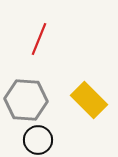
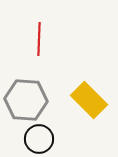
red line: rotated 20 degrees counterclockwise
black circle: moved 1 px right, 1 px up
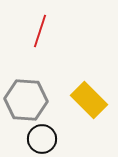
red line: moved 1 px right, 8 px up; rotated 16 degrees clockwise
black circle: moved 3 px right
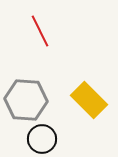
red line: rotated 44 degrees counterclockwise
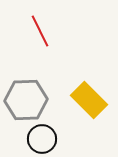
gray hexagon: rotated 6 degrees counterclockwise
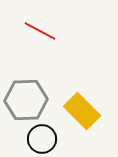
red line: rotated 36 degrees counterclockwise
yellow rectangle: moved 7 px left, 11 px down
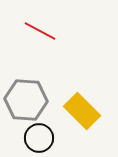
gray hexagon: rotated 6 degrees clockwise
black circle: moved 3 px left, 1 px up
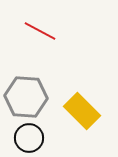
gray hexagon: moved 3 px up
black circle: moved 10 px left
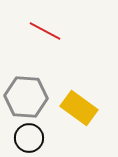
red line: moved 5 px right
yellow rectangle: moved 3 px left, 3 px up; rotated 9 degrees counterclockwise
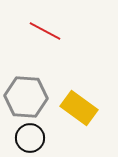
black circle: moved 1 px right
